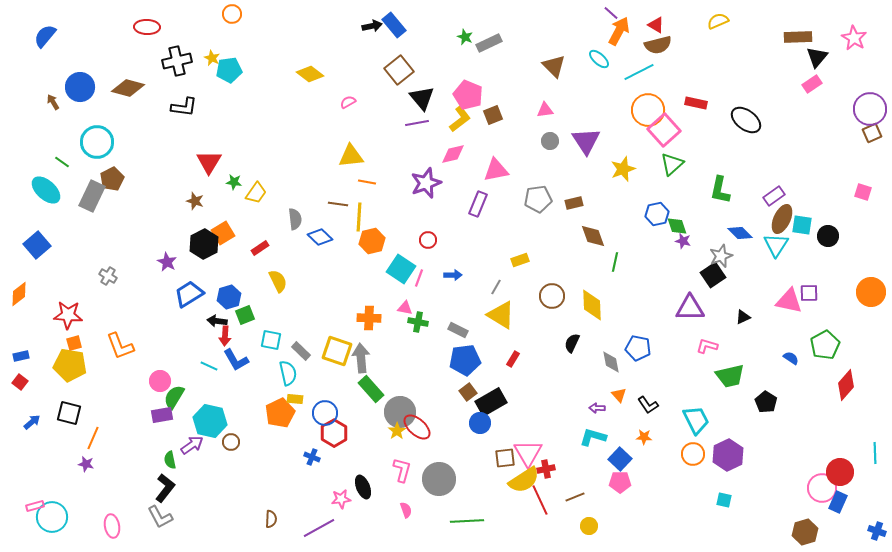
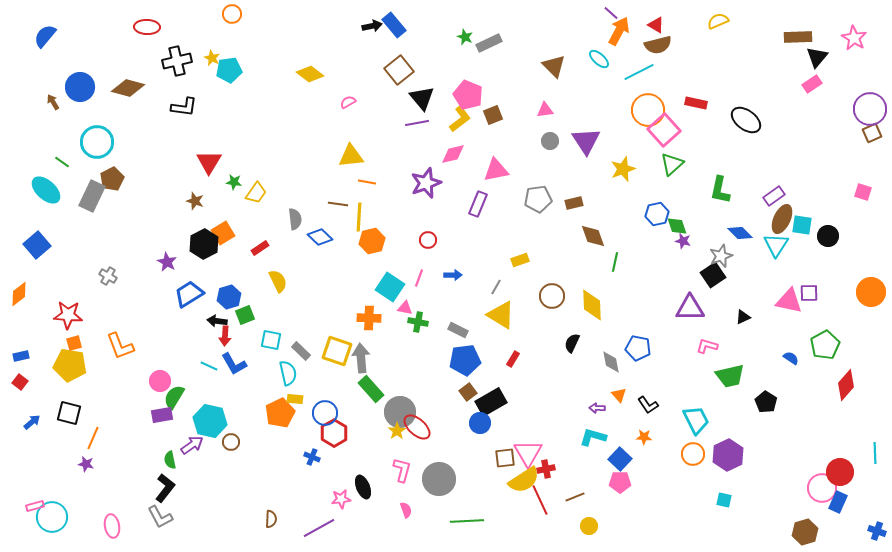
cyan square at (401, 269): moved 11 px left, 18 px down
blue L-shape at (236, 360): moved 2 px left, 4 px down
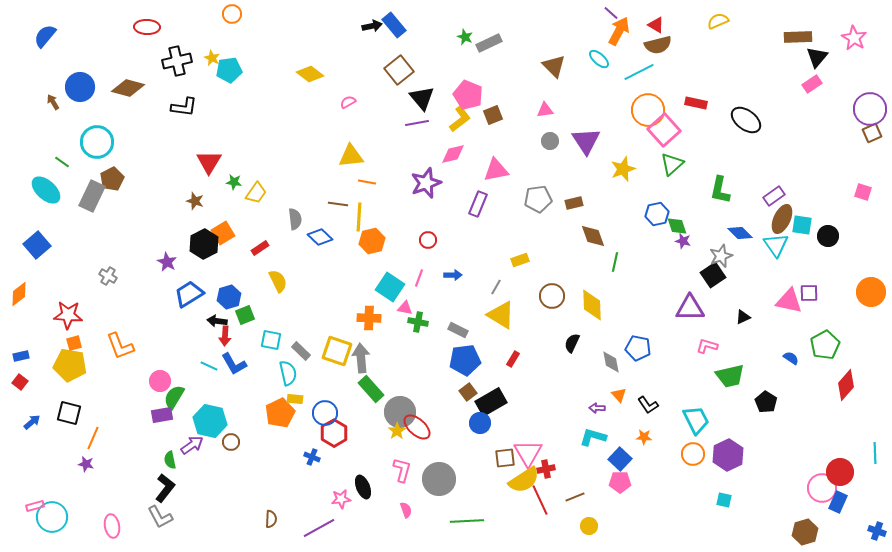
cyan triangle at (776, 245): rotated 8 degrees counterclockwise
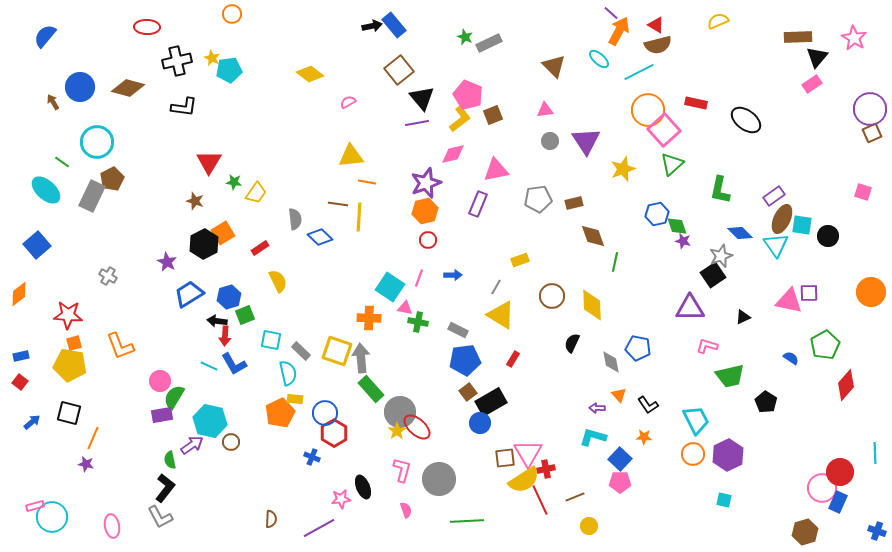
orange hexagon at (372, 241): moved 53 px right, 30 px up
